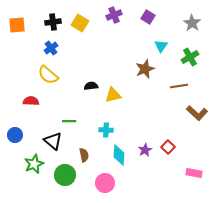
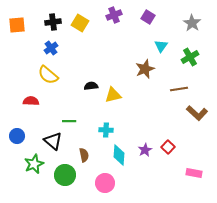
brown line: moved 3 px down
blue circle: moved 2 px right, 1 px down
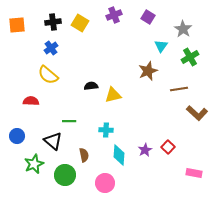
gray star: moved 9 px left, 6 px down
brown star: moved 3 px right, 2 px down
